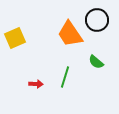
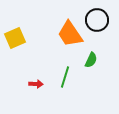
green semicircle: moved 5 px left, 2 px up; rotated 105 degrees counterclockwise
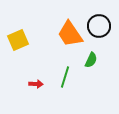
black circle: moved 2 px right, 6 px down
yellow square: moved 3 px right, 2 px down
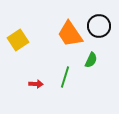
yellow square: rotated 10 degrees counterclockwise
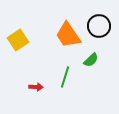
orange trapezoid: moved 2 px left, 1 px down
green semicircle: rotated 21 degrees clockwise
red arrow: moved 3 px down
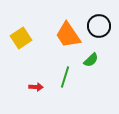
yellow square: moved 3 px right, 2 px up
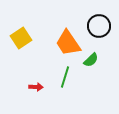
orange trapezoid: moved 8 px down
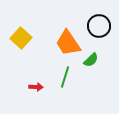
yellow square: rotated 15 degrees counterclockwise
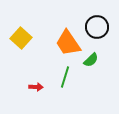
black circle: moved 2 px left, 1 px down
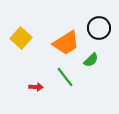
black circle: moved 2 px right, 1 px down
orange trapezoid: moved 2 px left; rotated 88 degrees counterclockwise
green line: rotated 55 degrees counterclockwise
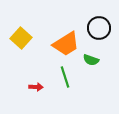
orange trapezoid: moved 1 px down
green semicircle: rotated 63 degrees clockwise
green line: rotated 20 degrees clockwise
